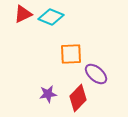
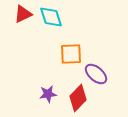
cyan diamond: rotated 50 degrees clockwise
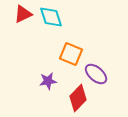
orange square: rotated 25 degrees clockwise
purple star: moved 13 px up
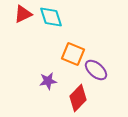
orange square: moved 2 px right
purple ellipse: moved 4 px up
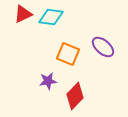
cyan diamond: rotated 65 degrees counterclockwise
orange square: moved 5 px left
purple ellipse: moved 7 px right, 23 px up
red diamond: moved 3 px left, 2 px up
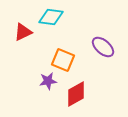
red triangle: moved 18 px down
orange square: moved 5 px left, 6 px down
red diamond: moved 1 px right, 2 px up; rotated 16 degrees clockwise
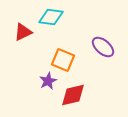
purple star: rotated 18 degrees counterclockwise
red diamond: moved 3 px left, 1 px down; rotated 16 degrees clockwise
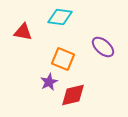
cyan diamond: moved 9 px right
red triangle: rotated 36 degrees clockwise
orange square: moved 1 px up
purple star: moved 1 px right, 1 px down
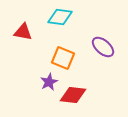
orange square: moved 1 px up
red diamond: rotated 20 degrees clockwise
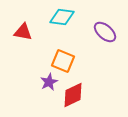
cyan diamond: moved 2 px right
purple ellipse: moved 2 px right, 15 px up
orange square: moved 3 px down
red diamond: rotated 32 degrees counterclockwise
